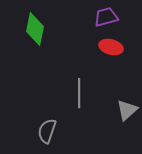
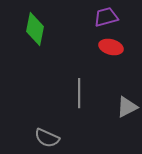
gray triangle: moved 3 px up; rotated 15 degrees clockwise
gray semicircle: moved 7 px down; rotated 85 degrees counterclockwise
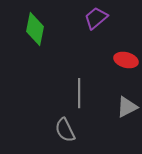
purple trapezoid: moved 10 px left, 1 px down; rotated 25 degrees counterclockwise
red ellipse: moved 15 px right, 13 px down
gray semicircle: moved 18 px right, 8 px up; rotated 40 degrees clockwise
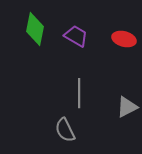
purple trapezoid: moved 20 px left, 18 px down; rotated 70 degrees clockwise
red ellipse: moved 2 px left, 21 px up
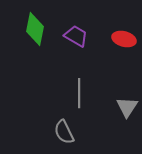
gray triangle: rotated 30 degrees counterclockwise
gray semicircle: moved 1 px left, 2 px down
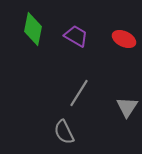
green diamond: moved 2 px left
red ellipse: rotated 10 degrees clockwise
gray line: rotated 32 degrees clockwise
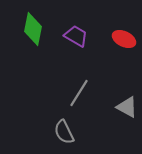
gray triangle: rotated 35 degrees counterclockwise
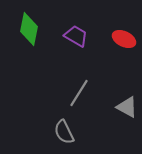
green diamond: moved 4 px left
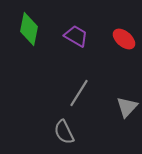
red ellipse: rotated 15 degrees clockwise
gray triangle: rotated 45 degrees clockwise
